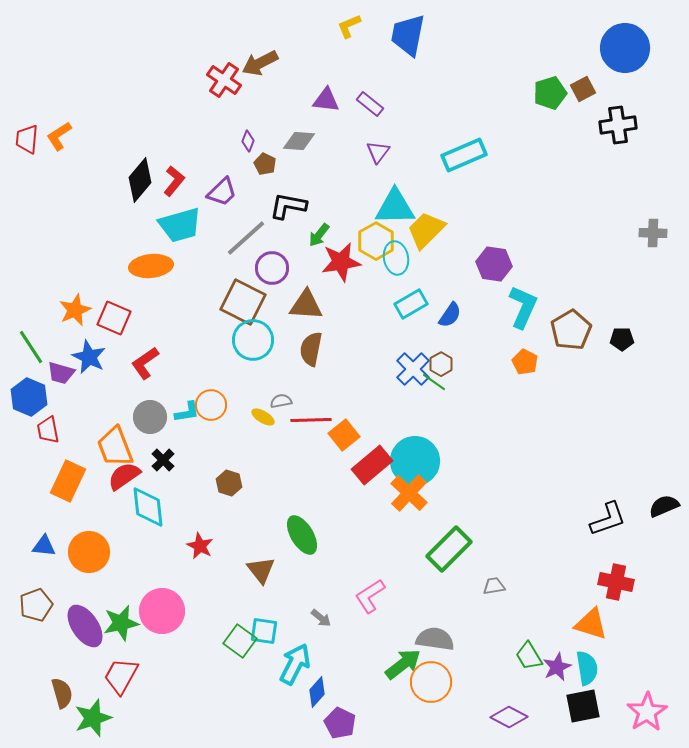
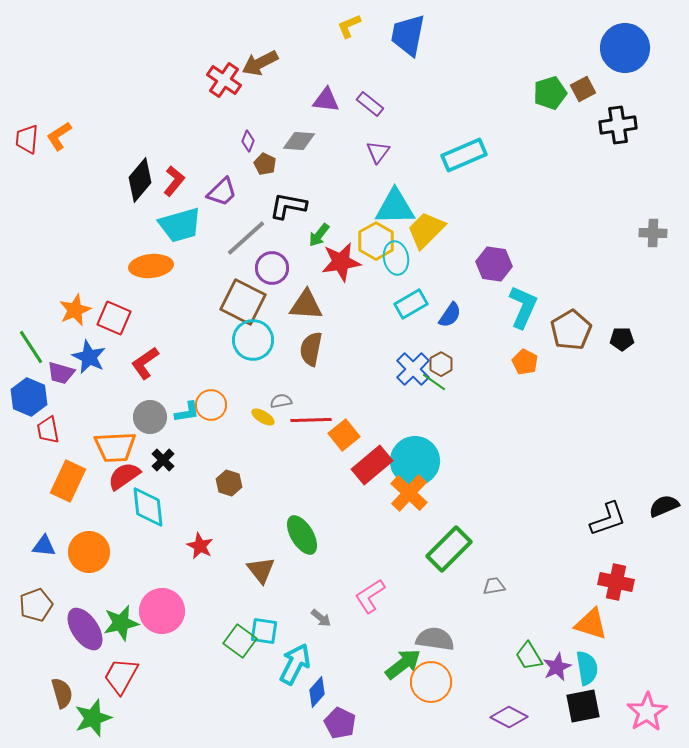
orange trapezoid at (115, 447): rotated 72 degrees counterclockwise
purple ellipse at (85, 626): moved 3 px down
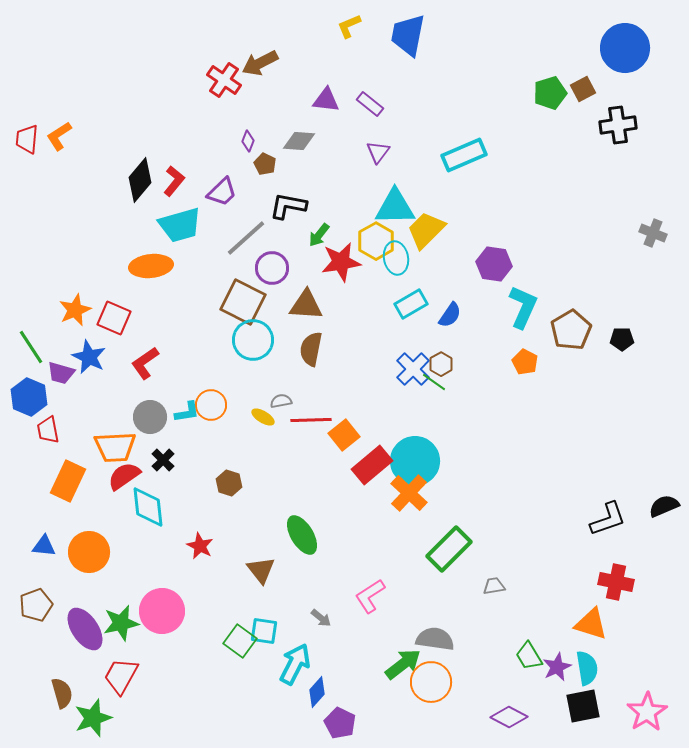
gray cross at (653, 233): rotated 20 degrees clockwise
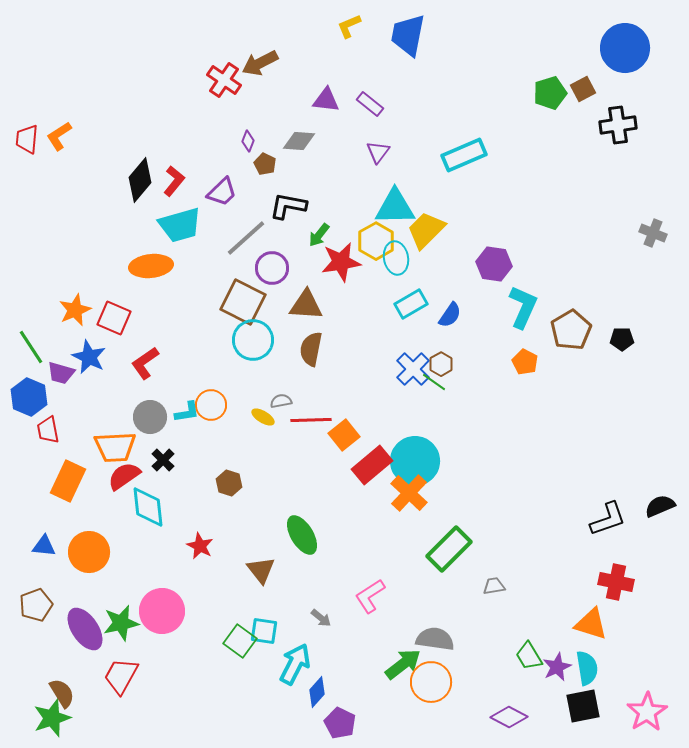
black semicircle at (664, 506): moved 4 px left
brown semicircle at (62, 693): rotated 16 degrees counterclockwise
green star at (93, 718): moved 41 px left
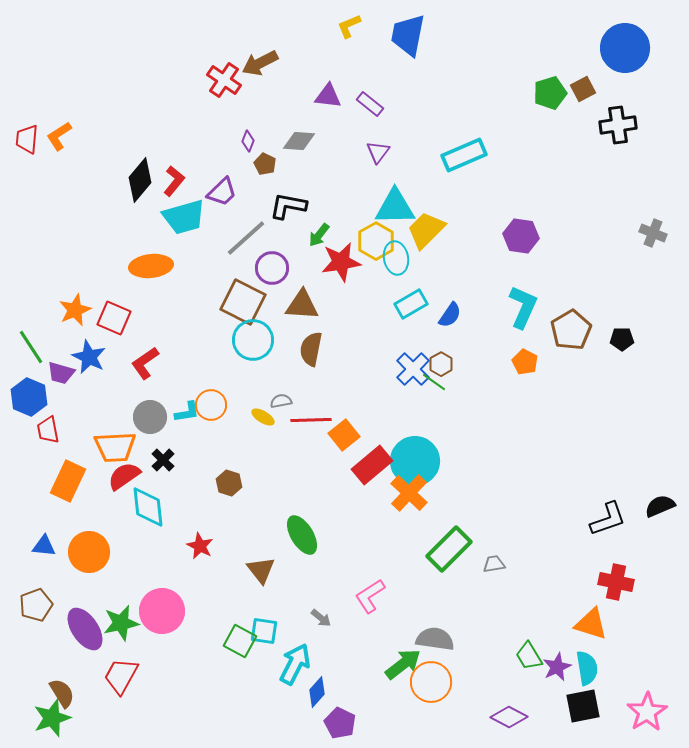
purple triangle at (326, 100): moved 2 px right, 4 px up
cyan trapezoid at (180, 225): moved 4 px right, 8 px up
purple hexagon at (494, 264): moved 27 px right, 28 px up
brown triangle at (306, 305): moved 4 px left
gray trapezoid at (494, 586): moved 22 px up
green square at (240, 641): rotated 8 degrees counterclockwise
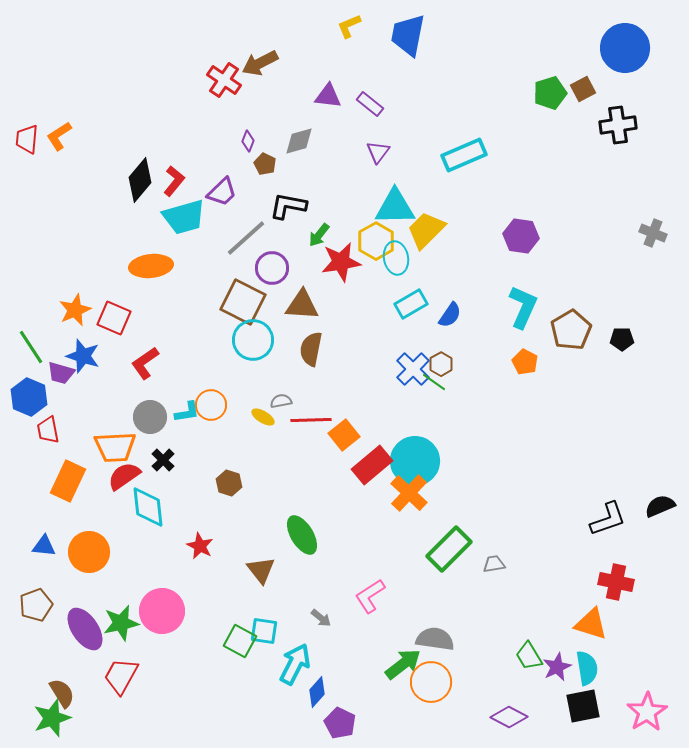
gray diamond at (299, 141): rotated 20 degrees counterclockwise
blue star at (89, 357): moved 6 px left, 1 px up; rotated 8 degrees counterclockwise
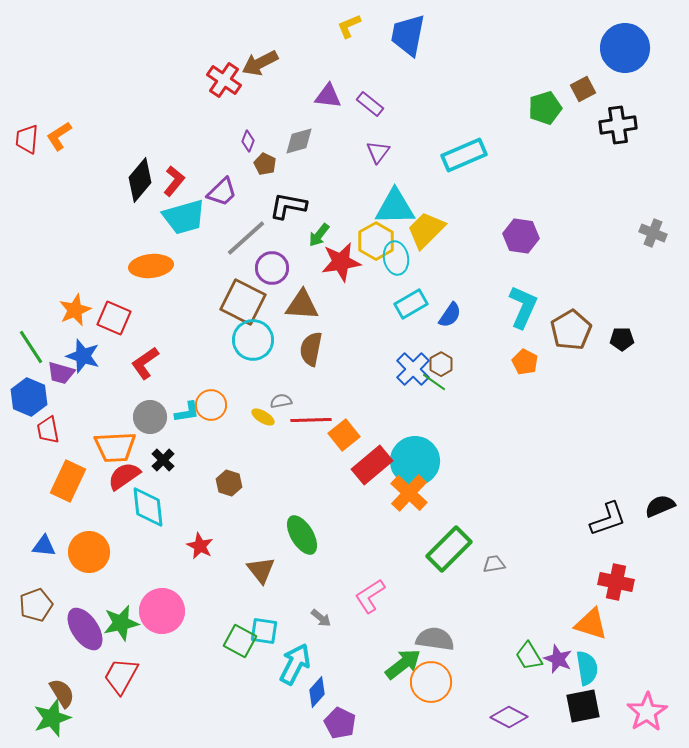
green pentagon at (550, 93): moved 5 px left, 15 px down
purple star at (557, 667): moved 1 px right, 8 px up; rotated 24 degrees counterclockwise
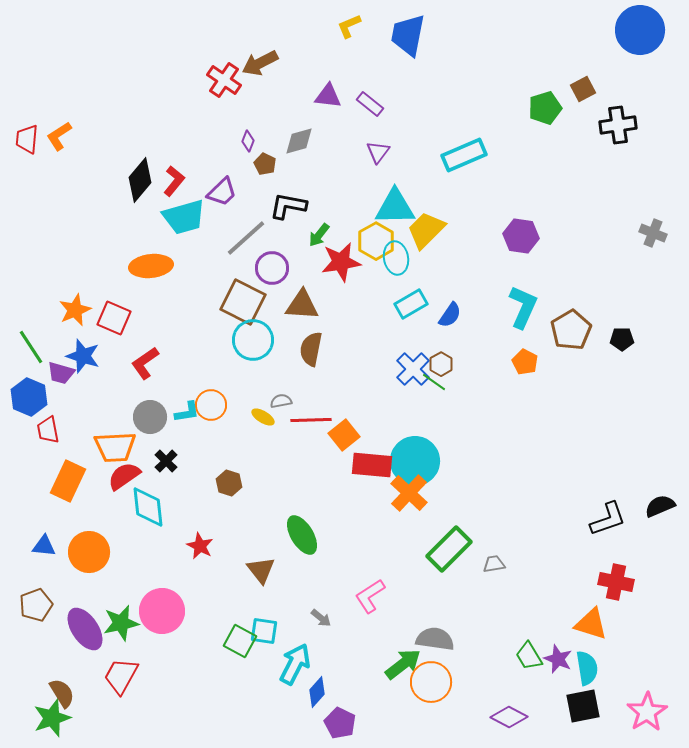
blue circle at (625, 48): moved 15 px right, 18 px up
black cross at (163, 460): moved 3 px right, 1 px down
red rectangle at (372, 465): rotated 45 degrees clockwise
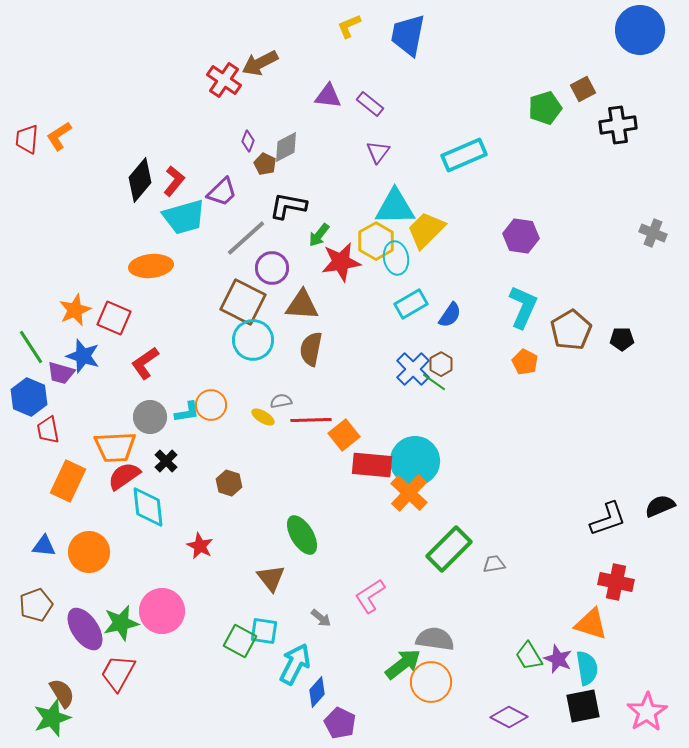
gray diamond at (299, 141): moved 13 px left, 6 px down; rotated 12 degrees counterclockwise
brown triangle at (261, 570): moved 10 px right, 8 px down
red trapezoid at (121, 676): moved 3 px left, 3 px up
